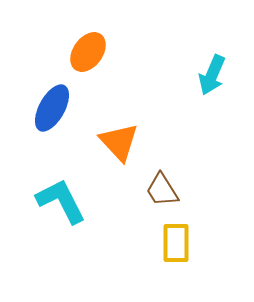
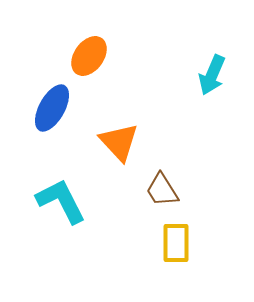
orange ellipse: moved 1 px right, 4 px down
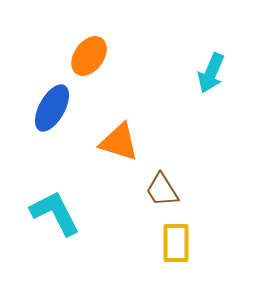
cyan arrow: moved 1 px left, 2 px up
orange triangle: rotated 30 degrees counterclockwise
cyan L-shape: moved 6 px left, 12 px down
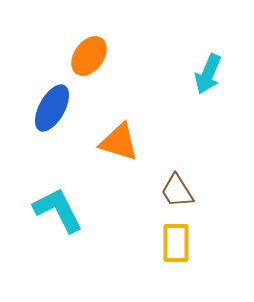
cyan arrow: moved 3 px left, 1 px down
brown trapezoid: moved 15 px right, 1 px down
cyan L-shape: moved 3 px right, 3 px up
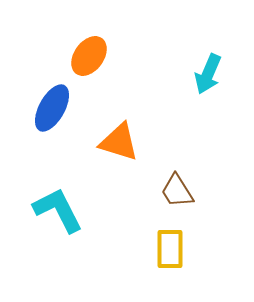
yellow rectangle: moved 6 px left, 6 px down
